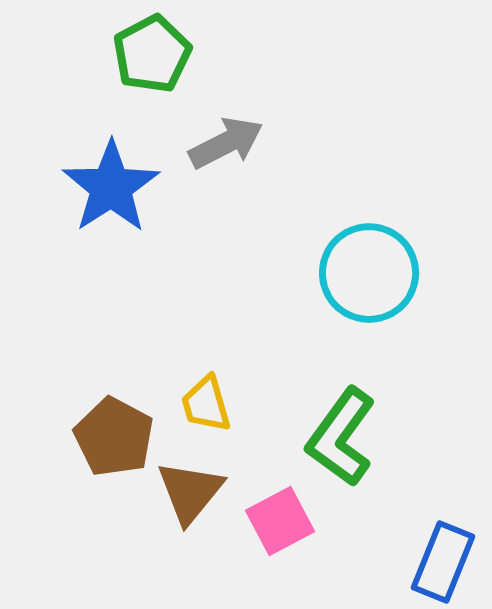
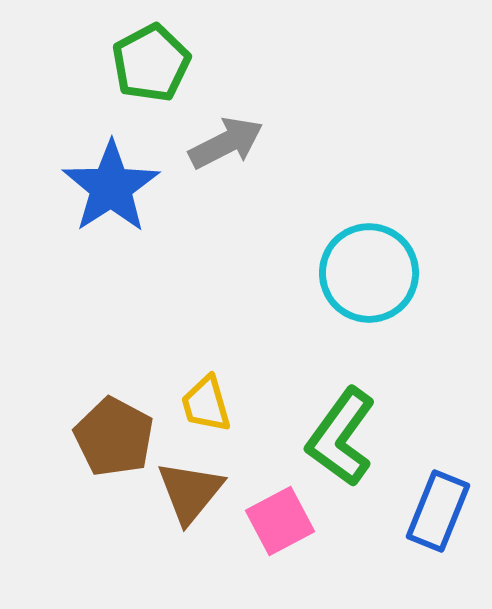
green pentagon: moved 1 px left, 9 px down
blue rectangle: moved 5 px left, 51 px up
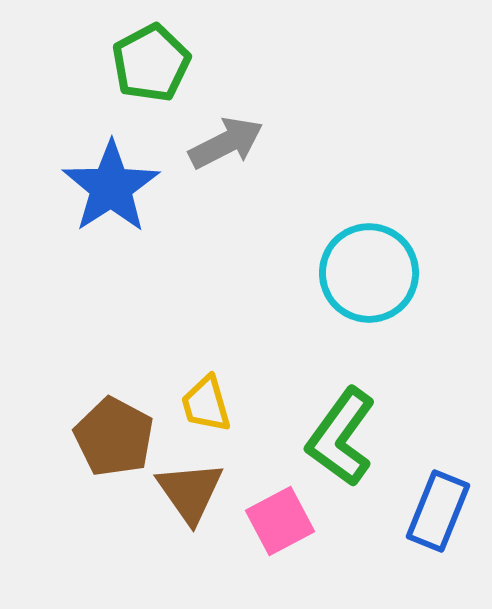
brown triangle: rotated 14 degrees counterclockwise
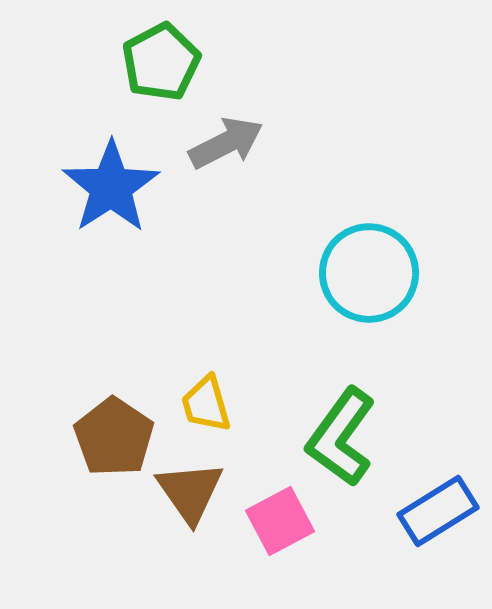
green pentagon: moved 10 px right, 1 px up
brown pentagon: rotated 6 degrees clockwise
blue rectangle: rotated 36 degrees clockwise
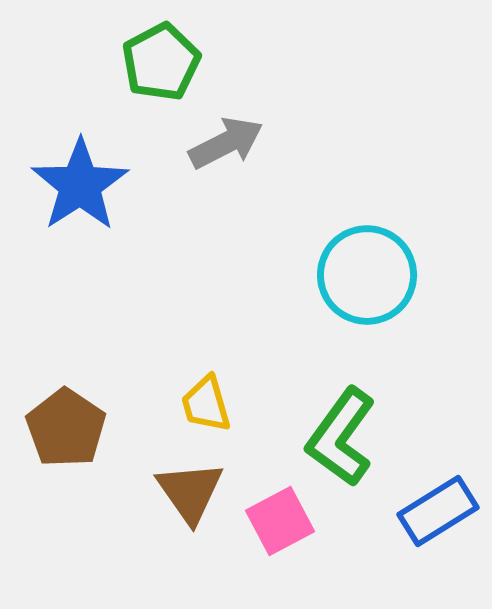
blue star: moved 31 px left, 2 px up
cyan circle: moved 2 px left, 2 px down
brown pentagon: moved 48 px left, 9 px up
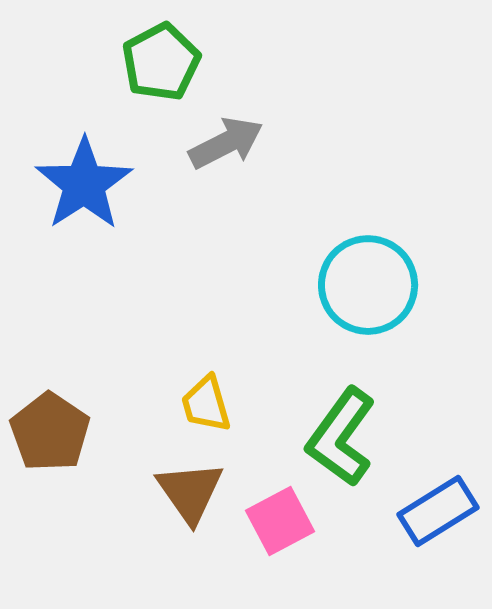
blue star: moved 4 px right, 1 px up
cyan circle: moved 1 px right, 10 px down
brown pentagon: moved 16 px left, 4 px down
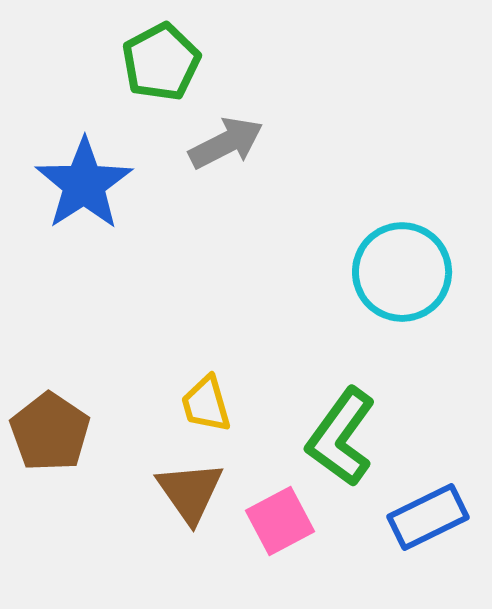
cyan circle: moved 34 px right, 13 px up
blue rectangle: moved 10 px left, 6 px down; rotated 6 degrees clockwise
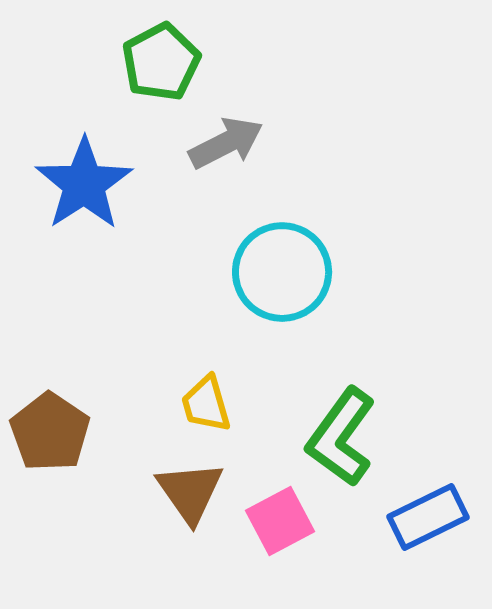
cyan circle: moved 120 px left
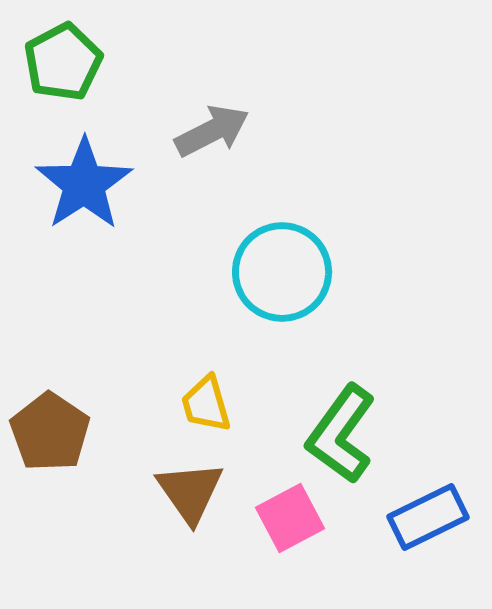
green pentagon: moved 98 px left
gray arrow: moved 14 px left, 12 px up
green L-shape: moved 3 px up
pink square: moved 10 px right, 3 px up
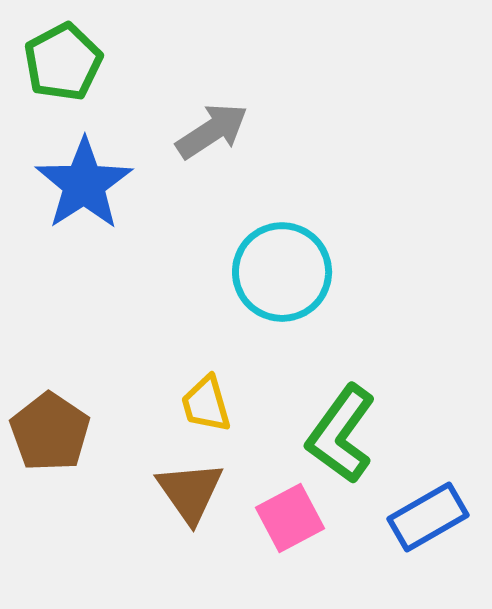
gray arrow: rotated 6 degrees counterclockwise
blue rectangle: rotated 4 degrees counterclockwise
